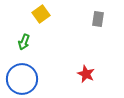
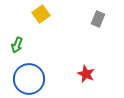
gray rectangle: rotated 14 degrees clockwise
green arrow: moved 7 px left, 3 px down
blue circle: moved 7 px right
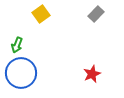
gray rectangle: moved 2 px left, 5 px up; rotated 21 degrees clockwise
red star: moved 6 px right; rotated 24 degrees clockwise
blue circle: moved 8 px left, 6 px up
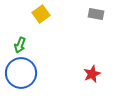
gray rectangle: rotated 56 degrees clockwise
green arrow: moved 3 px right
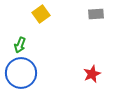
gray rectangle: rotated 14 degrees counterclockwise
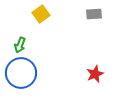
gray rectangle: moved 2 px left
red star: moved 3 px right
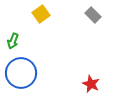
gray rectangle: moved 1 px left, 1 px down; rotated 49 degrees clockwise
green arrow: moved 7 px left, 4 px up
red star: moved 4 px left, 10 px down; rotated 24 degrees counterclockwise
